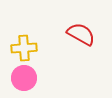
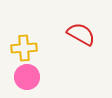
pink circle: moved 3 px right, 1 px up
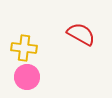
yellow cross: rotated 10 degrees clockwise
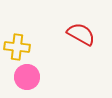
yellow cross: moved 7 px left, 1 px up
